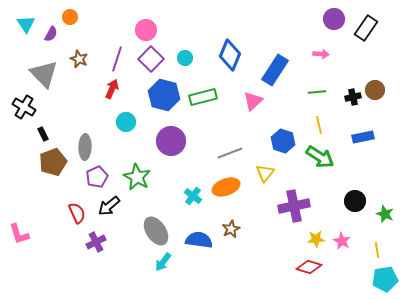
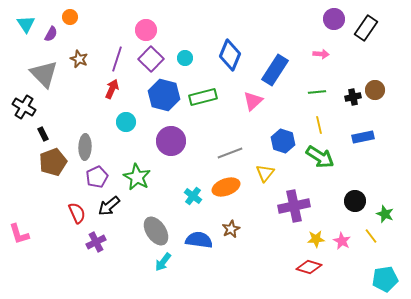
yellow line at (377, 250): moved 6 px left, 14 px up; rotated 28 degrees counterclockwise
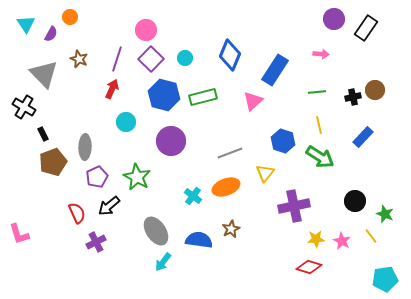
blue rectangle at (363, 137): rotated 35 degrees counterclockwise
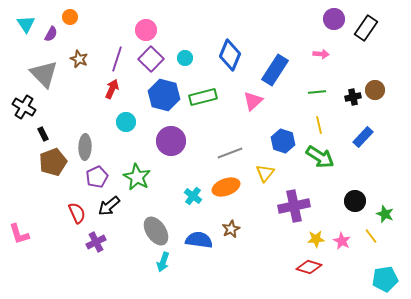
cyan arrow at (163, 262): rotated 18 degrees counterclockwise
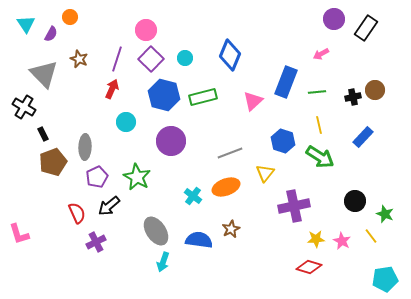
pink arrow at (321, 54): rotated 147 degrees clockwise
blue rectangle at (275, 70): moved 11 px right, 12 px down; rotated 12 degrees counterclockwise
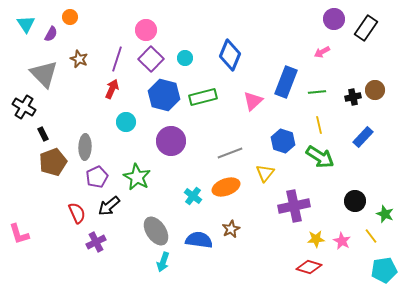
pink arrow at (321, 54): moved 1 px right, 2 px up
cyan pentagon at (385, 279): moved 1 px left, 9 px up
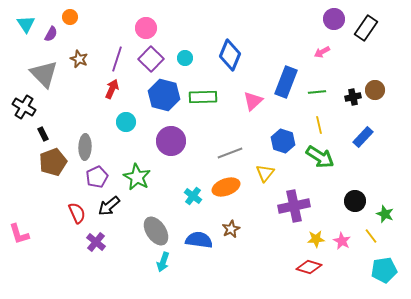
pink circle at (146, 30): moved 2 px up
green rectangle at (203, 97): rotated 12 degrees clockwise
purple cross at (96, 242): rotated 24 degrees counterclockwise
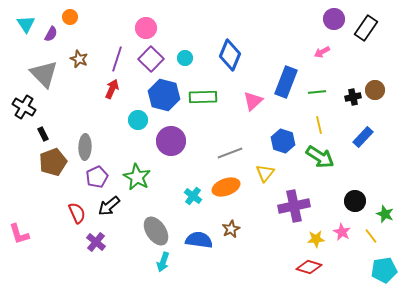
cyan circle at (126, 122): moved 12 px right, 2 px up
pink star at (342, 241): moved 9 px up
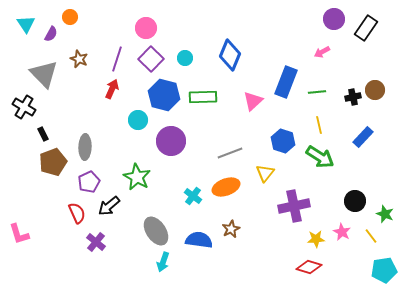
purple pentagon at (97, 177): moved 8 px left, 5 px down
